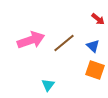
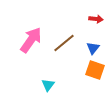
red arrow: moved 2 px left; rotated 32 degrees counterclockwise
pink arrow: rotated 36 degrees counterclockwise
blue triangle: moved 2 px down; rotated 24 degrees clockwise
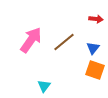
brown line: moved 1 px up
cyan triangle: moved 4 px left, 1 px down
